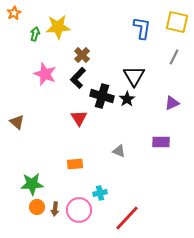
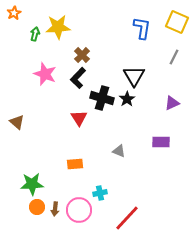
yellow square: rotated 10 degrees clockwise
black cross: moved 2 px down
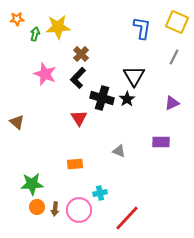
orange star: moved 3 px right, 6 px down; rotated 24 degrees clockwise
brown cross: moved 1 px left, 1 px up
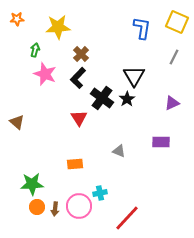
green arrow: moved 16 px down
black cross: rotated 20 degrees clockwise
pink circle: moved 4 px up
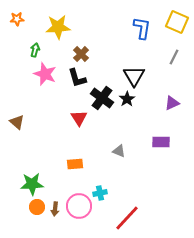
black L-shape: moved 1 px left; rotated 60 degrees counterclockwise
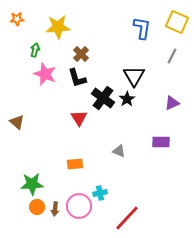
gray line: moved 2 px left, 1 px up
black cross: moved 1 px right
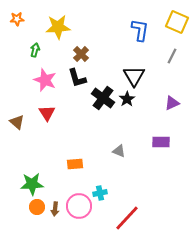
blue L-shape: moved 2 px left, 2 px down
pink star: moved 6 px down
red triangle: moved 32 px left, 5 px up
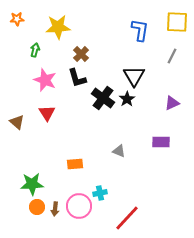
yellow square: rotated 20 degrees counterclockwise
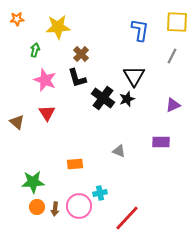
black star: rotated 14 degrees clockwise
purple triangle: moved 1 px right, 2 px down
green star: moved 1 px right, 2 px up
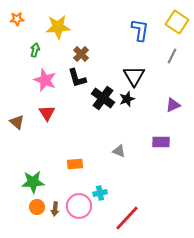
yellow square: rotated 30 degrees clockwise
